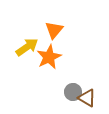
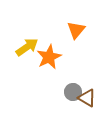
orange triangle: moved 22 px right
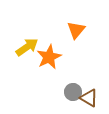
brown triangle: moved 2 px right
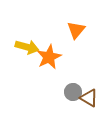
yellow arrow: rotated 50 degrees clockwise
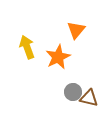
yellow arrow: rotated 125 degrees counterclockwise
orange star: moved 9 px right
brown triangle: rotated 18 degrees counterclockwise
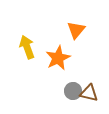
orange star: moved 1 px down
gray circle: moved 1 px up
brown triangle: moved 5 px up
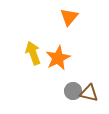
orange triangle: moved 7 px left, 13 px up
yellow arrow: moved 6 px right, 6 px down
